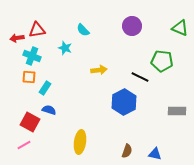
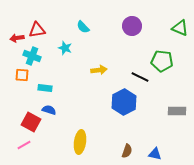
cyan semicircle: moved 3 px up
orange square: moved 7 px left, 2 px up
cyan rectangle: rotated 64 degrees clockwise
red square: moved 1 px right
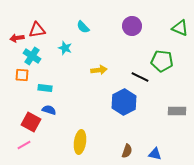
cyan cross: rotated 12 degrees clockwise
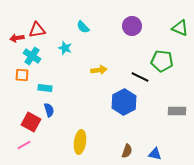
blue semicircle: rotated 56 degrees clockwise
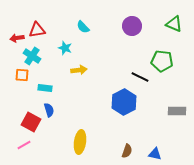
green triangle: moved 6 px left, 4 px up
yellow arrow: moved 20 px left
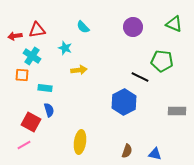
purple circle: moved 1 px right, 1 px down
red arrow: moved 2 px left, 2 px up
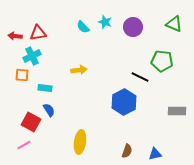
red triangle: moved 1 px right, 3 px down
red arrow: rotated 16 degrees clockwise
cyan star: moved 40 px right, 26 px up
cyan cross: rotated 30 degrees clockwise
blue semicircle: rotated 16 degrees counterclockwise
blue triangle: rotated 24 degrees counterclockwise
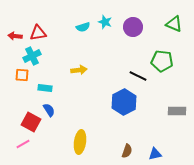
cyan semicircle: rotated 64 degrees counterclockwise
black line: moved 2 px left, 1 px up
pink line: moved 1 px left, 1 px up
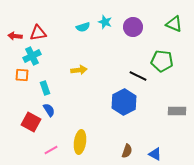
cyan rectangle: rotated 64 degrees clockwise
pink line: moved 28 px right, 6 px down
blue triangle: rotated 40 degrees clockwise
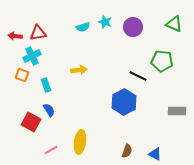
orange square: rotated 16 degrees clockwise
cyan rectangle: moved 1 px right, 3 px up
